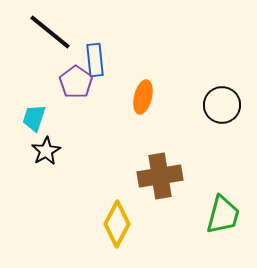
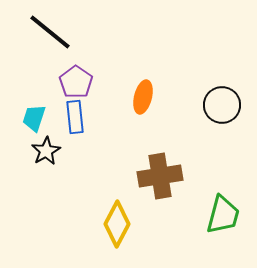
blue rectangle: moved 20 px left, 57 px down
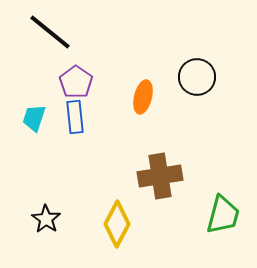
black circle: moved 25 px left, 28 px up
black star: moved 68 px down; rotated 8 degrees counterclockwise
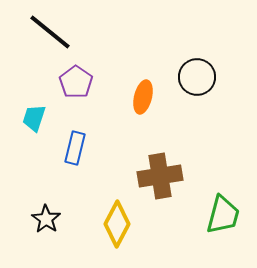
blue rectangle: moved 31 px down; rotated 20 degrees clockwise
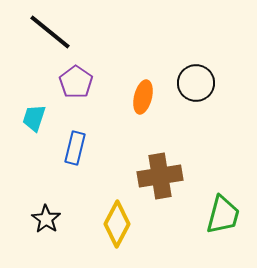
black circle: moved 1 px left, 6 px down
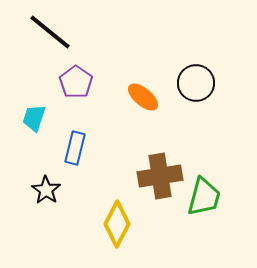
orange ellipse: rotated 64 degrees counterclockwise
green trapezoid: moved 19 px left, 18 px up
black star: moved 29 px up
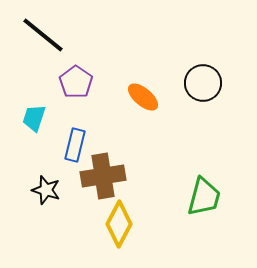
black line: moved 7 px left, 3 px down
black circle: moved 7 px right
blue rectangle: moved 3 px up
brown cross: moved 57 px left
black star: rotated 16 degrees counterclockwise
yellow diamond: moved 2 px right
